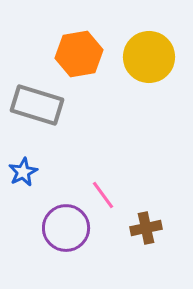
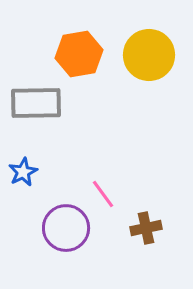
yellow circle: moved 2 px up
gray rectangle: moved 1 px left, 2 px up; rotated 18 degrees counterclockwise
pink line: moved 1 px up
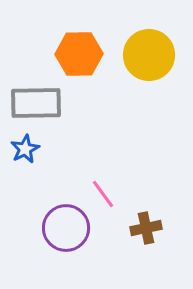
orange hexagon: rotated 9 degrees clockwise
blue star: moved 2 px right, 23 px up
